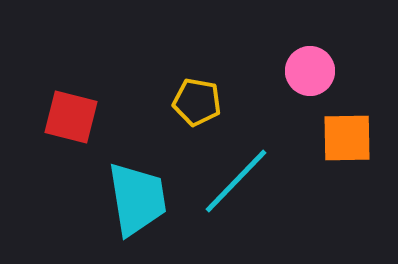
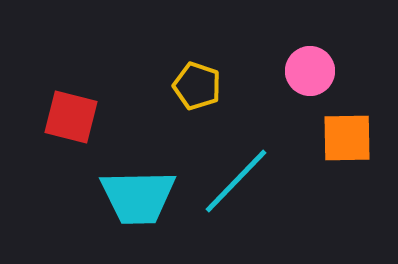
yellow pentagon: moved 16 px up; rotated 9 degrees clockwise
cyan trapezoid: moved 1 px right, 2 px up; rotated 98 degrees clockwise
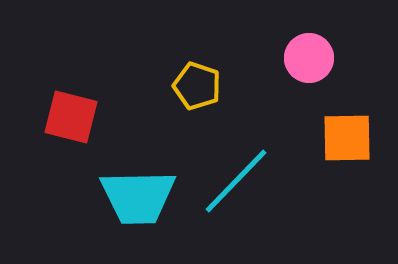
pink circle: moved 1 px left, 13 px up
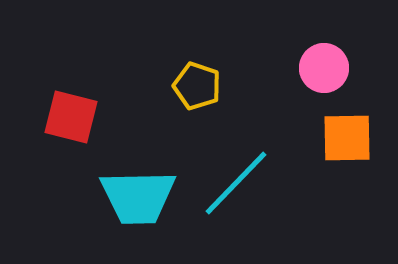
pink circle: moved 15 px right, 10 px down
cyan line: moved 2 px down
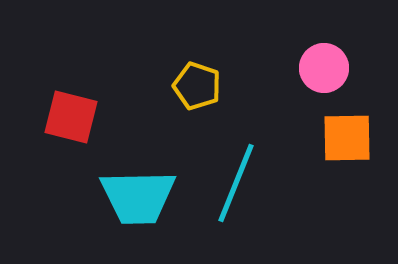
cyan line: rotated 22 degrees counterclockwise
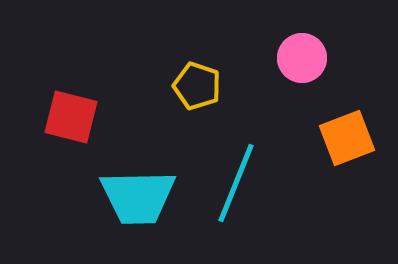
pink circle: moved 22 px left, 10 px up
orange square: rotated 20 degrees counterclockwise
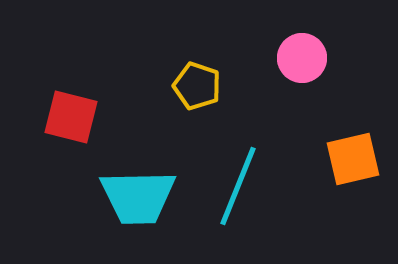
orange square: moved 6 px right, 21 px down; rotated 8 degrees clockwise
cyan line: moved 2 px right, 3 px down
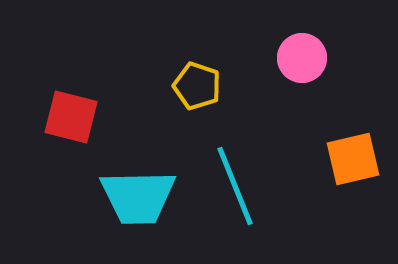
cyan line: moved 3 px left; rotated 44 degrees counterclockwise
